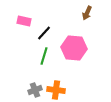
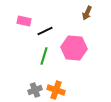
black line: moved 1 px right, 2 px up; rotated 21 degrees clockwise
orange cross: rotated 12 degrees clockwise
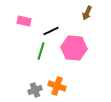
black line: moved 6 px right
green line: moved 3 px left, 5 px up
orange cross: moved 1 px right, 4 px up
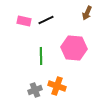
black line: moved 5 px left, 11 px up
green line: moved 5 px down; rotated 18 degrees counterclockwise
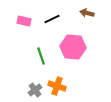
brown arrow: rotated 80 degrees clockwise
black line: moved 6 px right, 1 px up
pink hexagon: moved 1 px left, 1 px up
green line: rotated 18 degrees counterclockwise
gray cross: rotated 16 degrees counterclockwise
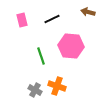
brown arrow: moved 1 px right, 1 px up
pink rectangle: moved 2 px left, 1 px up; rotated 64 degrees clockwise
pink hexagon: moved 2 px left, 1 px up
gray cross: rotated 24 degrees counterclockwise
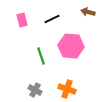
orange cross: moved 10 px right, 3 px down
